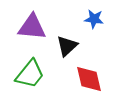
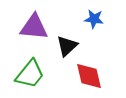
purple triangle: moved 2 px right
red diamond: moved 3 px up
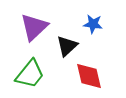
blue star: moved 1 px left, 5 px down
purple triangle: rotated 48 degrees counterclockwise
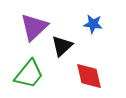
black triangle: moved 5 px left
green trapezoid: moved 1 px left
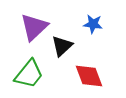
red diamond: rotated 8 degrees counterclockwise
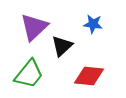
red diamond: rotated 64 degrees counterclockwise
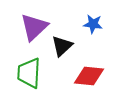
green trapezoid: moved 1 px up; rotated 144 degrees clockwise
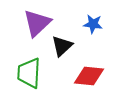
purple triangle: moved 3 px right, 4 px up
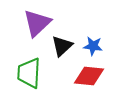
blue star: moved 22 px down
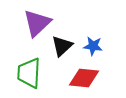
red diamond: moved 5 px left, 2 px down
